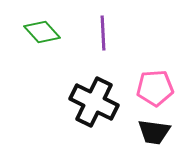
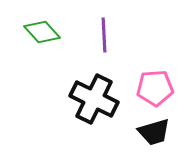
purple line: moved 1 px right, 2 px down
black cross: moved 3 px up
black trapezoid: rotated 24 degrees counterclockwise
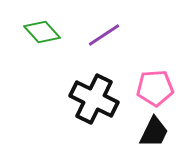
purple line: rotated 60 degrees clockwise
black trapezoid: rotated 48 degrees counterclockwise
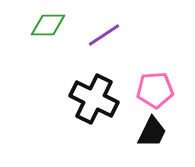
green diamond: moved 6 px right, 7 px up; rotated 48 degrees counterclockwise
pink pentagon: moved 2 px down
black trapezoid: moved 2 px left
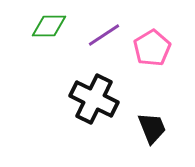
green diamond: moved 1 px right, 1 px down
pink pentagon: moved 3 px left, 42 px up; rotated 27 degrees counterclockwise
black trapezoid: moved 4 px up; rotated 48 degrees counterclockwise
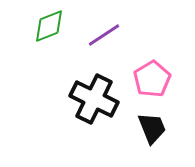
green diamond: rotated 21 degrees counterclockwise
pink pentagon: moved 31 px down
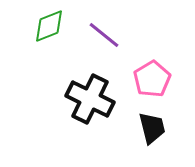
purple line: rotated 72 degrees clockwise
black cross: moved 4 px left
black trapezoid: rotated 8 degrees clockwise
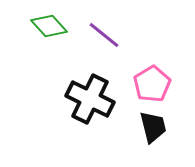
green diamond: rotated 69 degrees clockwise
pink pentagon: moved 5 px down
black trapezoid: moved 1 px right, 1 px up
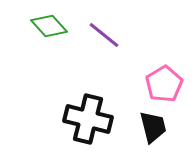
pink pentagon: moved 12 px right
black cross: moved 2 px left, 20 px down; rotated 12 degrees counterclockwise
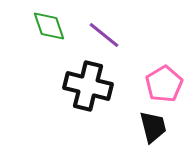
green diamond: rotated 24 degrees clockwise
black cross: moved 33 px up
